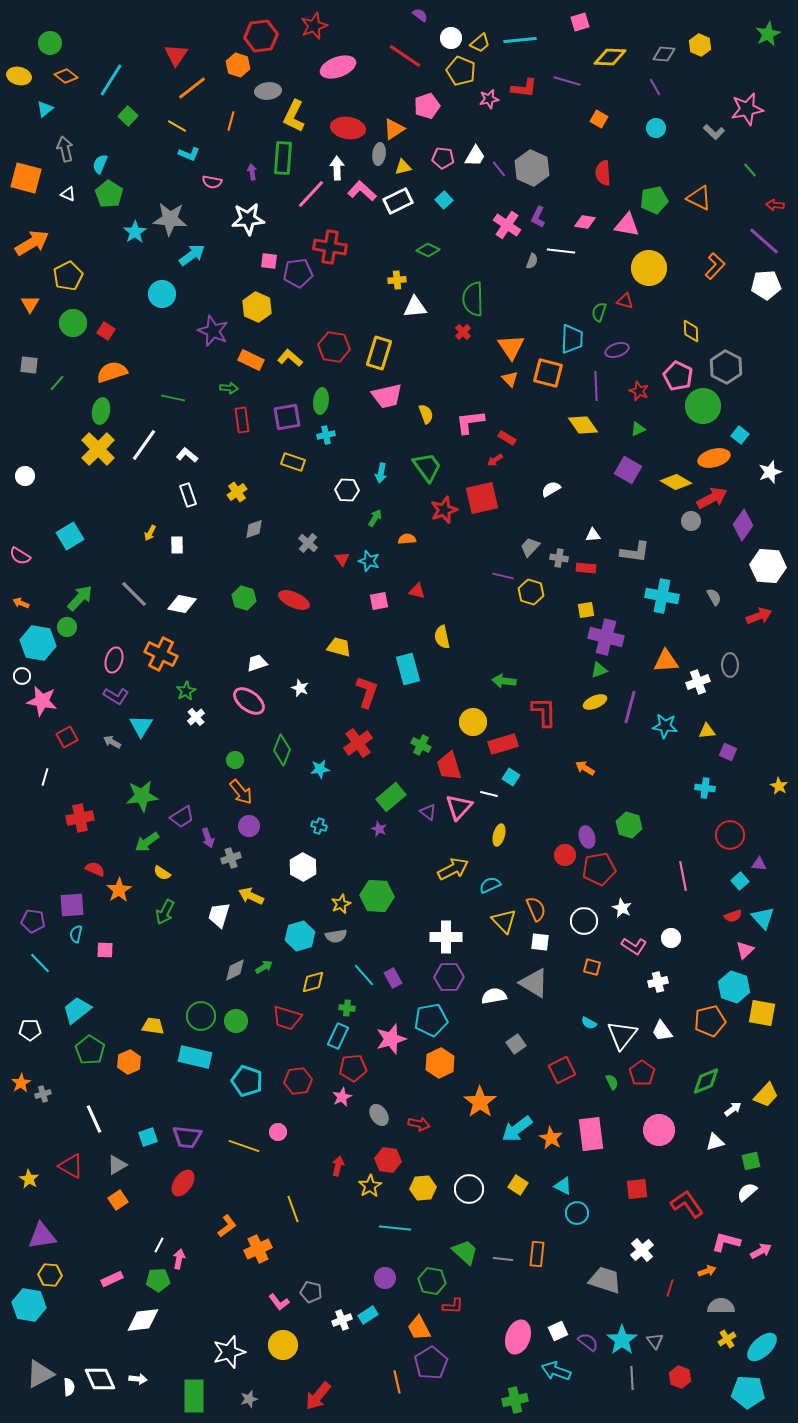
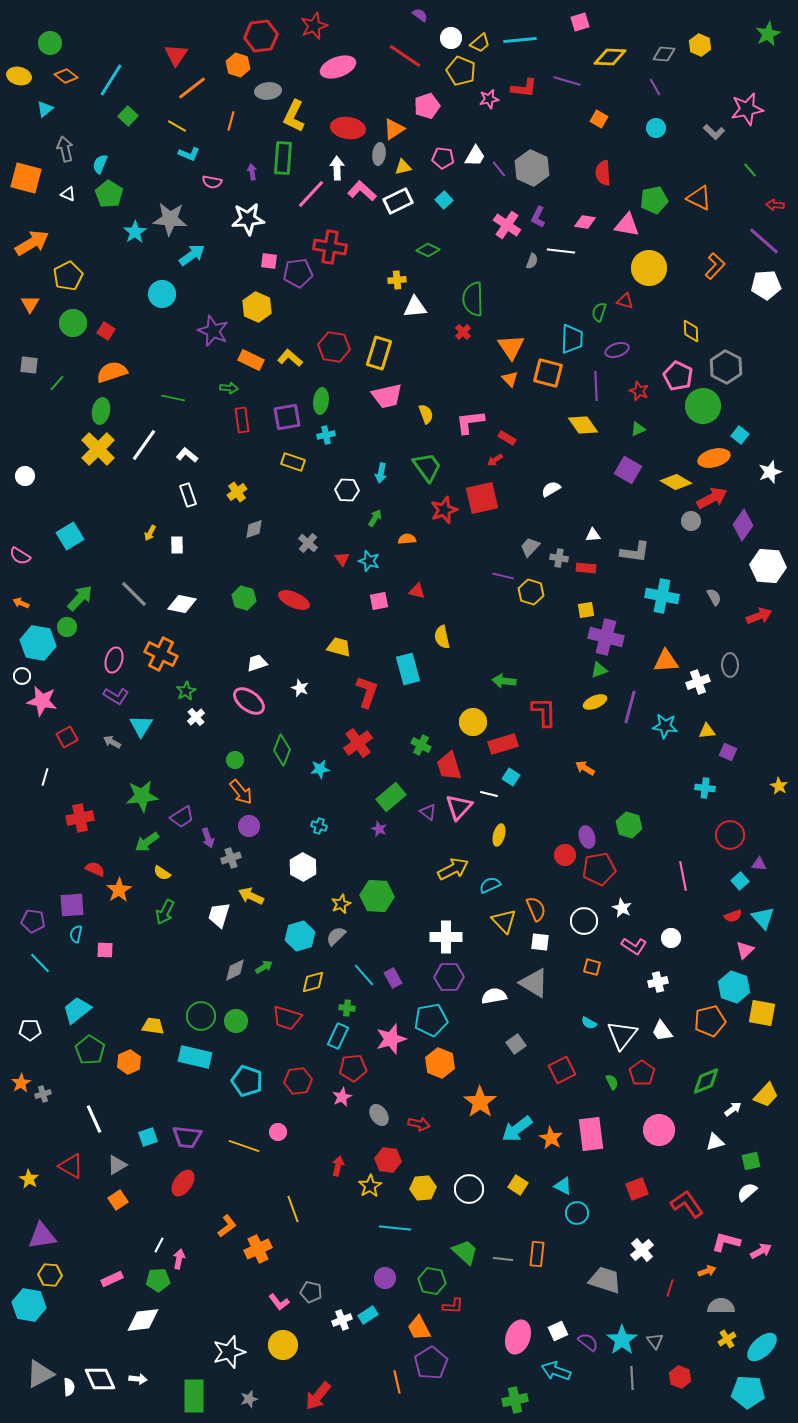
gray semicircle at (336, 936): rotated 145 degrees clockwise
orange hexagon at (440, 1063): rotated 12 degrees counterclockwise
red square at (637, 1189): rotated 15 degrees counterclockwise
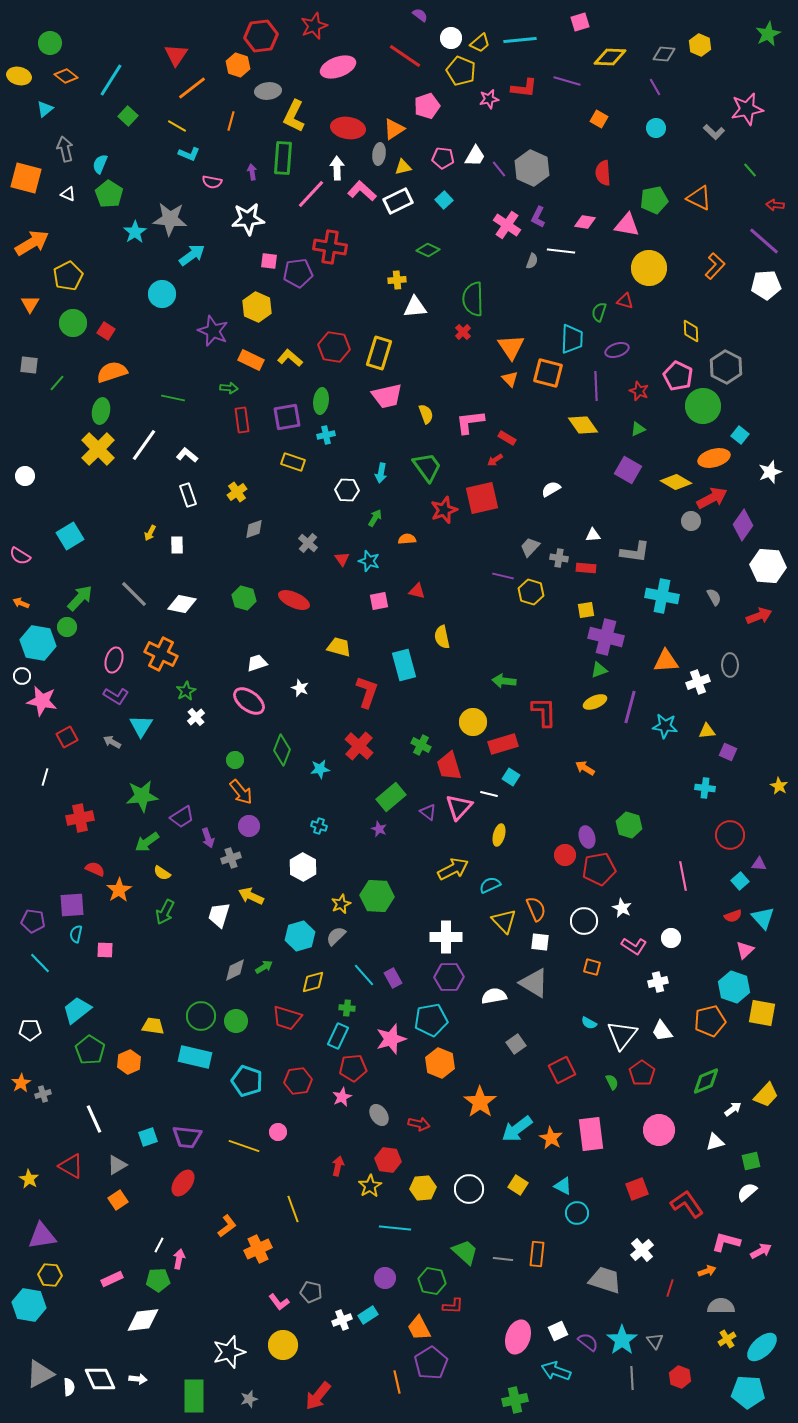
cyan rectangle at (408, 669): moved 4 px left, 4 px up
red cross at (358, 743): moved 1 px right, 3 px down; rotated 12 degrees counterclockwise
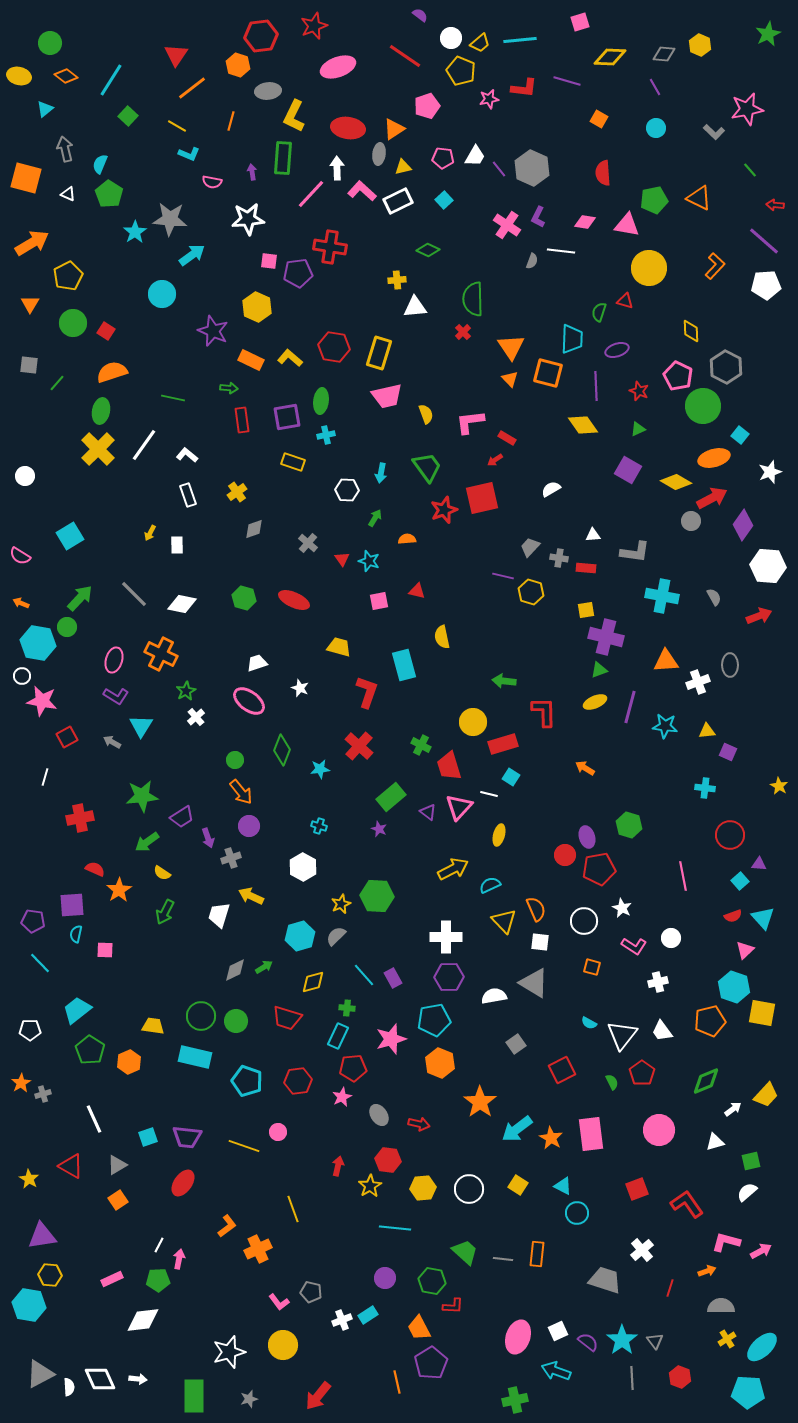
cyan pentagon at (431, 1020): moved 3 px right
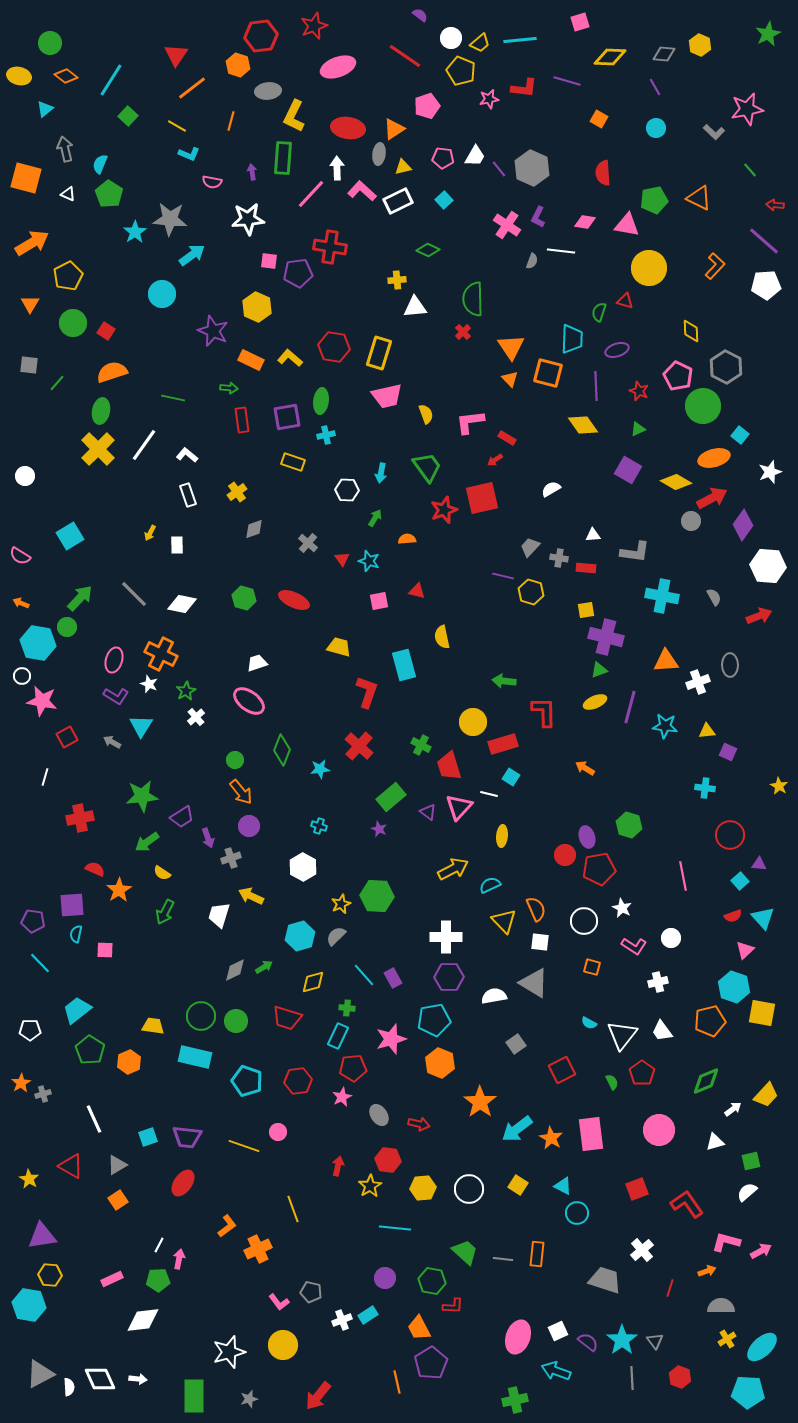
white star at (300, 688): moved 151 px left, 4 px up
yellow ellipse at (499, 835): moved 3 px right, 1 px down; rotated 10 degrees counterclockwise
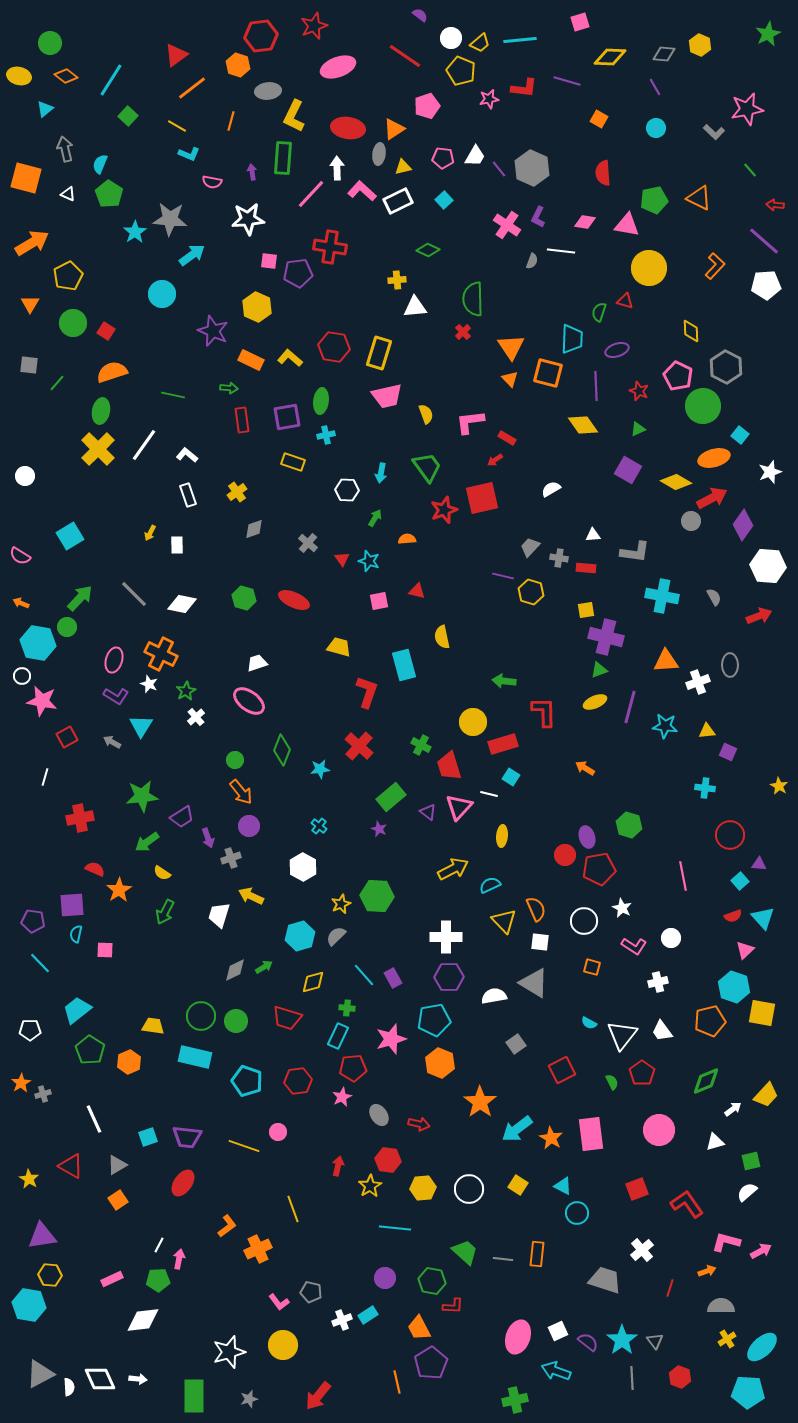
red triangle at (176, 55): rotated 20 degrees clockwise
green line at (173, 398): moved 3 px up
cyan cross at (319, 826): rotated 21 degrees clockwise
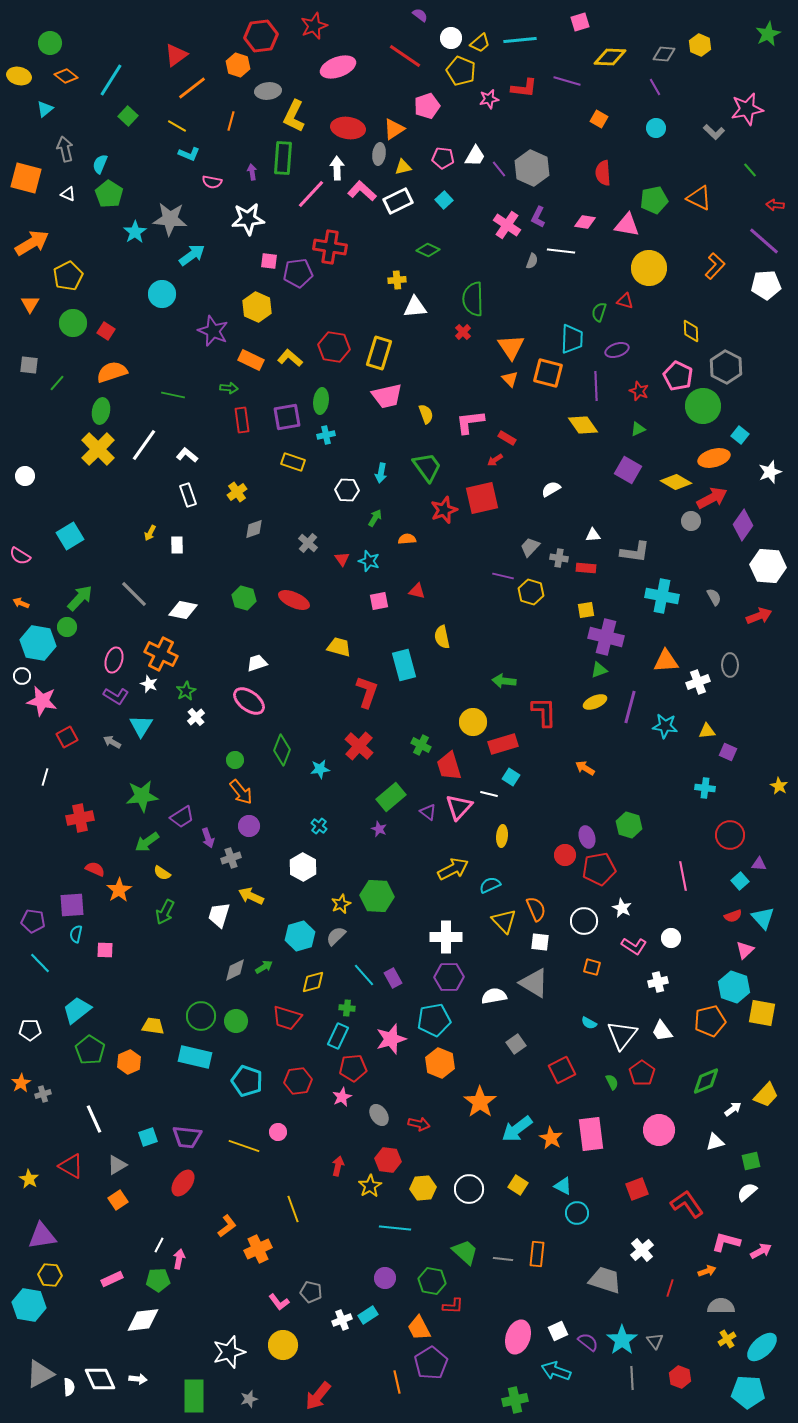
white diamond at (182, 604): moved 1 px right, 6 px down
